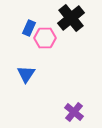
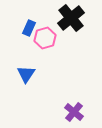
pink hexagon: rotated 15 degrees counterclockwise
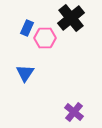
blue rectangle: moved 2 px left
pink hexagon: rotated 15 degrees clockwise
blue triangle: moved 1 px left, 1 px up
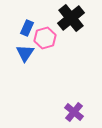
pink hexagon: rotated 15 degrees counterclockwise
blue triangle: moved 20 px up
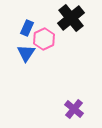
pink hexagon: moved 1 px left, 1 px down; rotated 10 degrees counterclockwise
blue triangle: moved 1 px right
purple cross: moved 3 px up
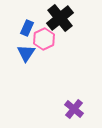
black cross: moved 11 px left
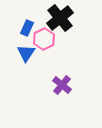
purple cross: moved 12 px left, 24 px up
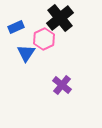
blue rectangle: moved 11 px left, 1 px up; rotated 42 degrees clockwise
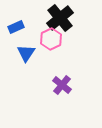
pink hexagon: moved 7 px right
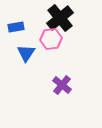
blue rectangle: rotated 14 degrees clockwise
pink hexagon: rotated 20 degrees clockwise
